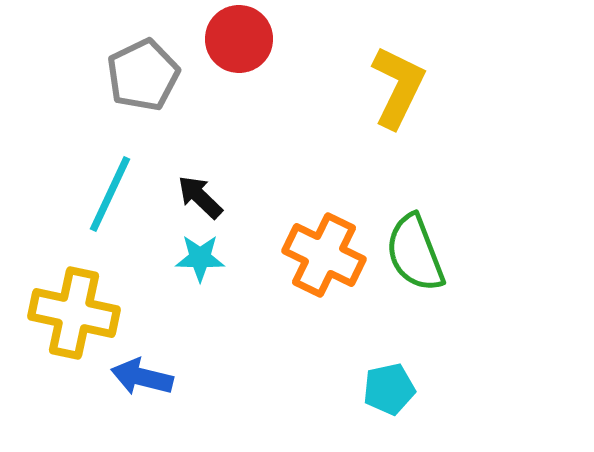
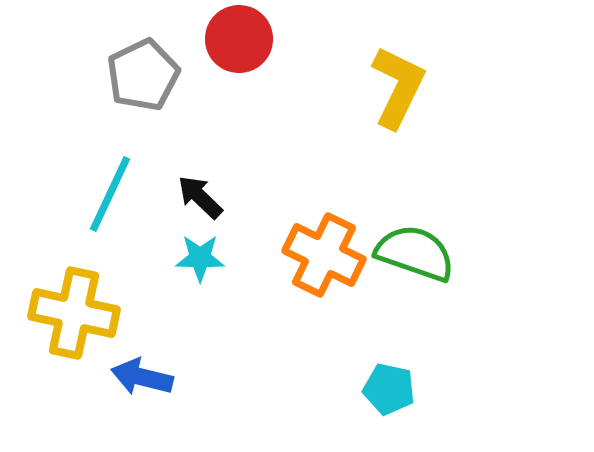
green semicircle: rotated 130 degrees clockwise
cyan pentagon: rotated 24 degrees clockwise
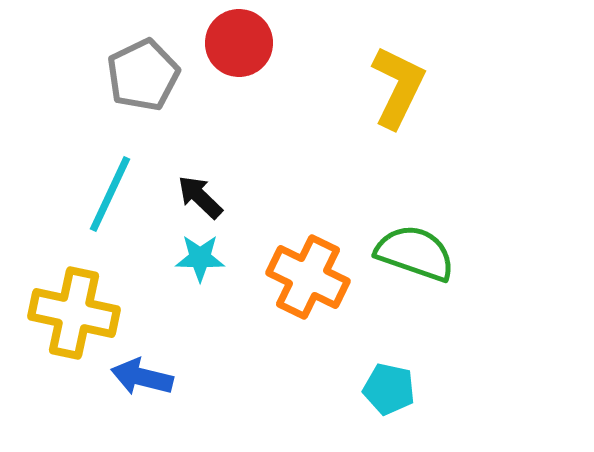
red circle: moved 4 px down
orange cross: moved 16 px left, 22 px down
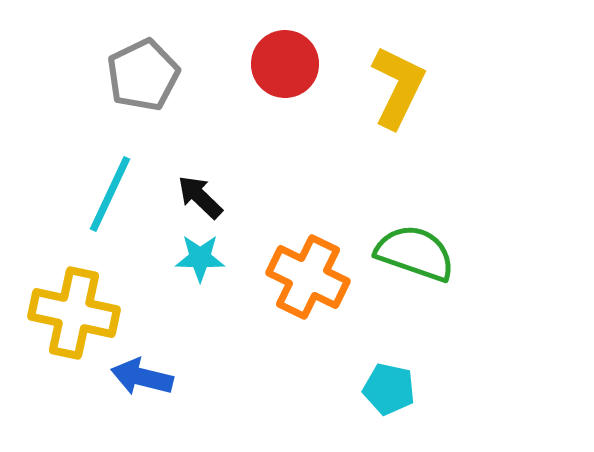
red circle: moved 46 px right, 21 px down
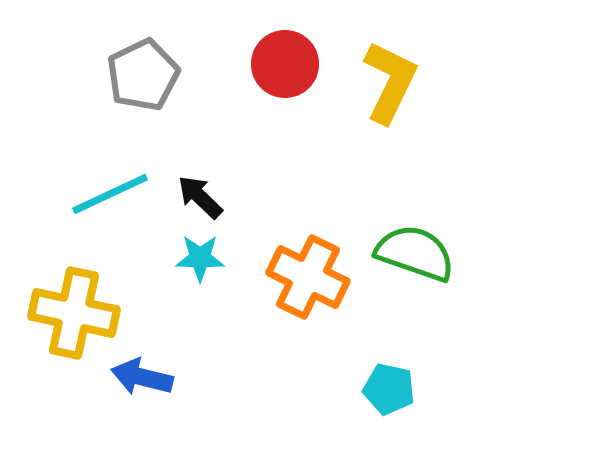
yellow L-shape: moved 8 px left, 5 px up
cyan line: rotated 40 degrees clockwise
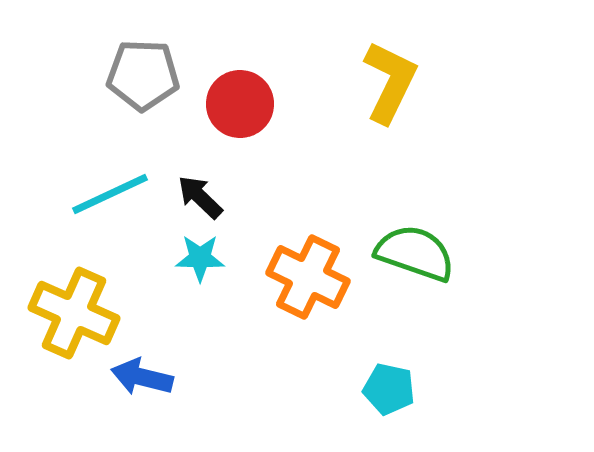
red circle: moved 45 px left, 40 px down
gray pentagon: rotated 28 degrees clockwise
yellow cross: rotated 12 degrees clockwise
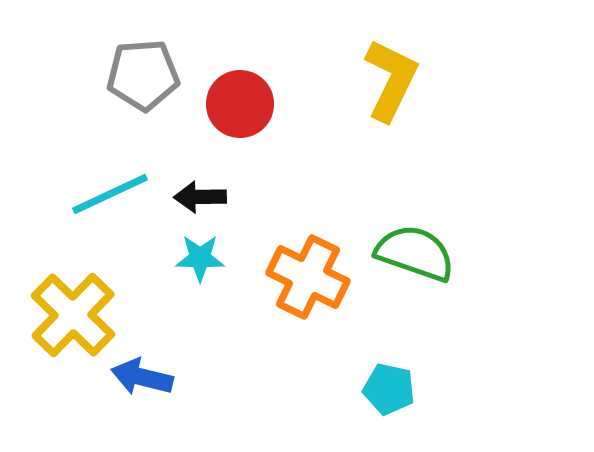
gray pentagon: rotated 6 degrees counterclockwise
yellow L-shape: moved 1 px right, 2 px up
black arrow: rotated 45 degrees counterclockwise
yellow cross: moved 1 px left, 2 px down; rotated 20 degrees clockwise
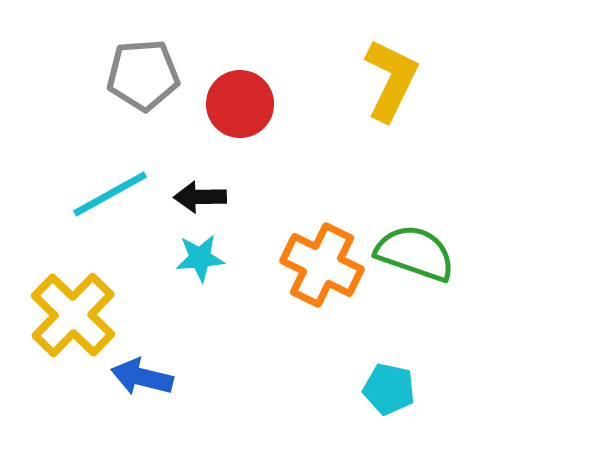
cyan line: rotated 4 degrees counterclockwise
cyan star: rotated 6 degrees counterclockwise
orange cross: moved 14 px right, 12 px up
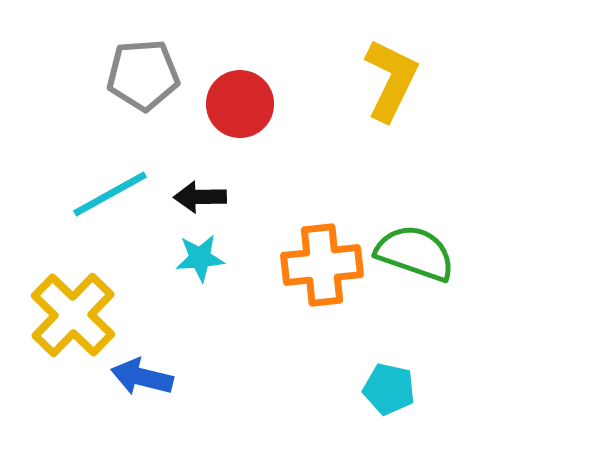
orange cross: rotated 32 degrees counterclockwise
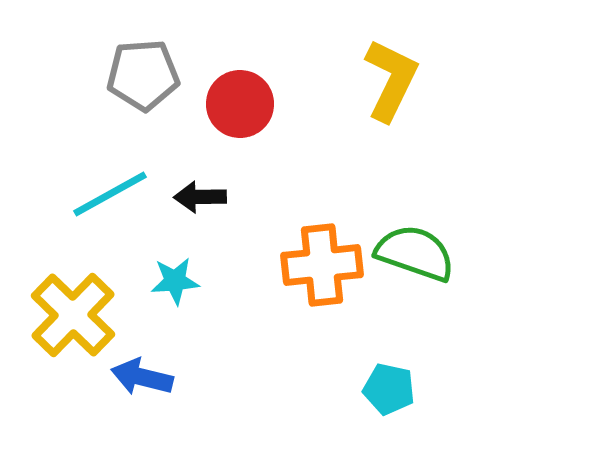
cyan star: moved 25 px left, 23 px down
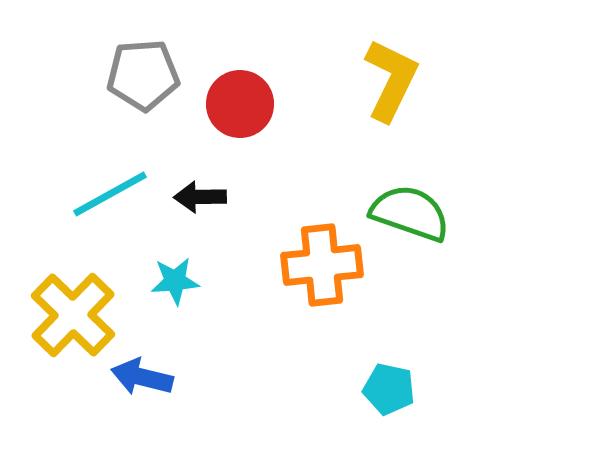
green semicircle: moved 5 px left, 40 px up
